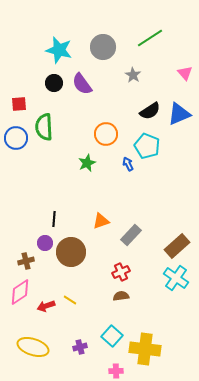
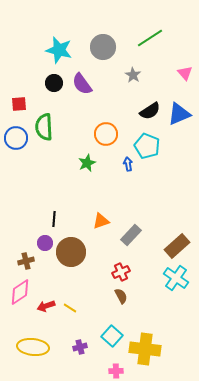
blue arrow: rotated 16 degrees clockwise
brown semicircle: rotated 70 degrees clockwise
yellow line: moved 8 px down
yellow ellipse: rotated 12 degrees counterclockwise
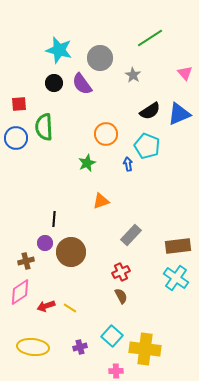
gray circle: moved 3 px left, 11 px down
orange triangle: moved 20 px up
brown rectangle: moved 1 px right; rotated 35 degrees clockwise
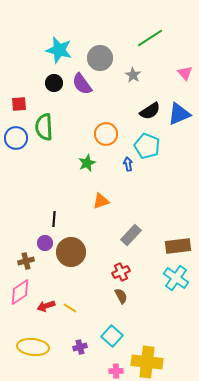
yellow cross: moved 2 px right, 13 px down
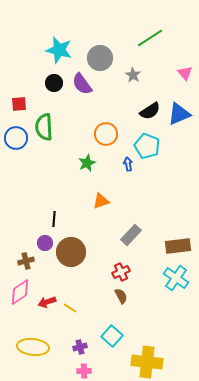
red arrow: moved 1 px right, 4 px up
pink cross: moved 32 px left
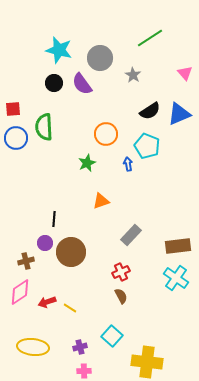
red square: moved 6 px left, 5 px down
